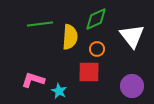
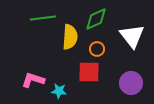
green line: moved 3 px right, 6 px up
purple circle: moved 1 px left, 3 px up
cyan star: rotated 21 degrees counterclockwise
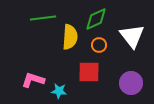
orange circle: moved 2 px right, 4 px up
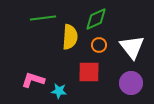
white triangle: moved 11 px down
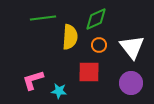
pink L-shape: rotated 35 degrees counterclockwise
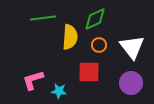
green diamond: moved 1 px left
